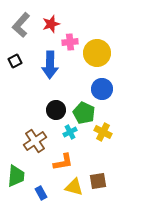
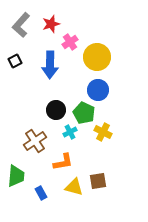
pink cross: rotated 28 degrees counterclockwise
yellow circle: moved 4 px down
blue circle: moved 4 px left, 1 px down
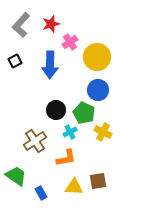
orange L-shape: moved 3 px right, 4 px up
green trapezoid: rotated 60 degrees counterclockwise
yellow triangle: rotated 12 degrees counterclockwise
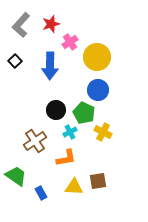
black square: rotated 16 degrees counterclockwise
blue arrow: moved 1 px down
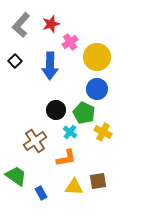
blue circle: moved 1 px left, 1 px up
cyan cross: rotated 24 degrees counterclockwise
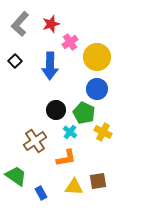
gray L-shape: moved 1 px left, 1 px up
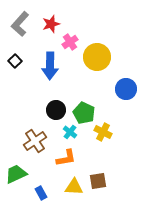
blue circle: moved 29 px right
green trapezoid: moved 2 px up; rotated 60 degrees counterclockwise
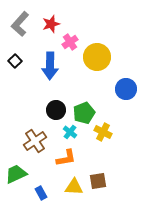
green pentagon: rotated 25 degrees clockwise
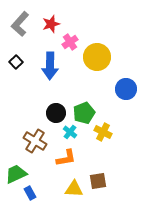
black square: moved 1 px right, 1 px down
black circle: moved 3 px down
brown cross: rotated 25 degrees counterclockwise
yellow triangle: moved 2 px down
blue rectangle: moved 11 px left
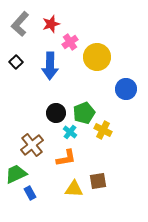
yellow cross: moved 2 px up
brown cross: moved 3 px left, 4 px down; rotated 20 degrees clockwise
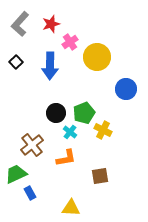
brown square: moved 2 px right, 5 px up
yellow triangle: moved 3 px left, 19 px down
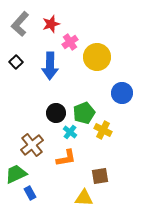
blue circle: moved 4 px left, 4 px down
yellow triangle: moved 13 px right, 10 px up
